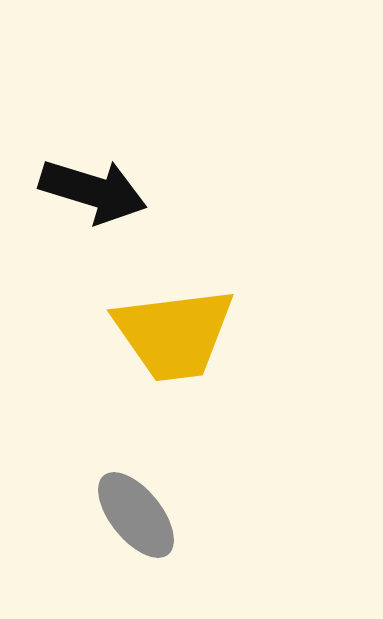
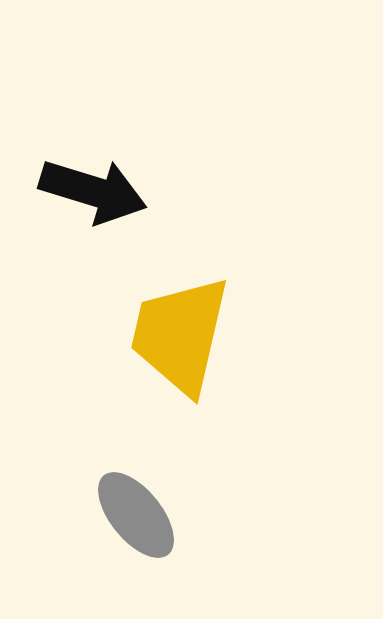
yellow trapezoid: moved 6 px right, 1 px down; rotated 110 degrees clockwise
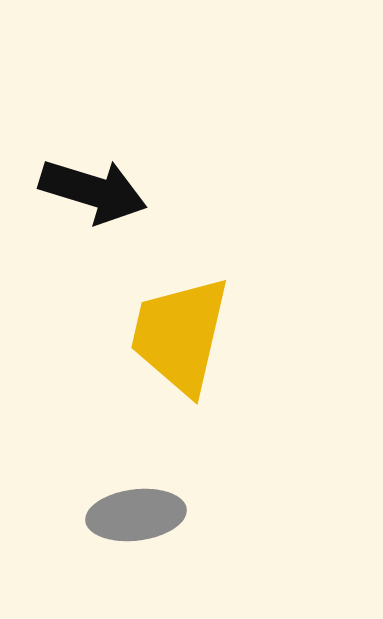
gray ellipse: rotated 58 degrees counterclockwise
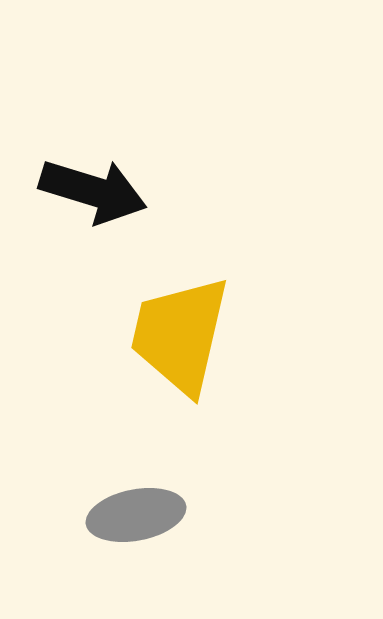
gray ellipse: rotated 4 degrees counterclockwise
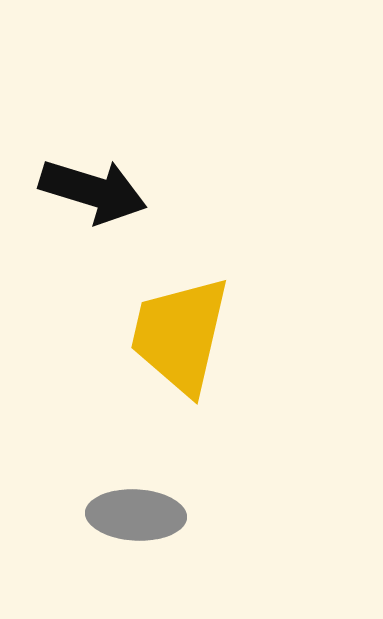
gray ellipse: rotated 14 degrees clockwise
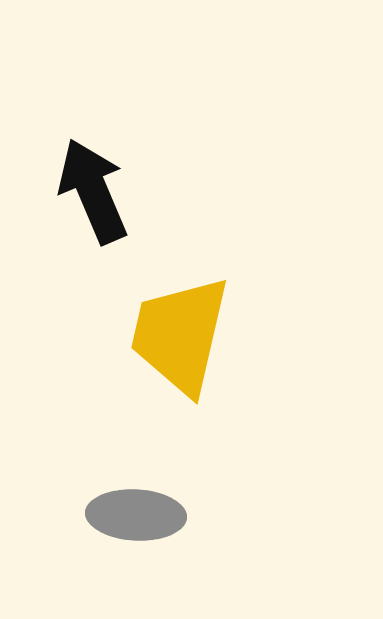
black arrow: rotated 130 degrees counterclockwise
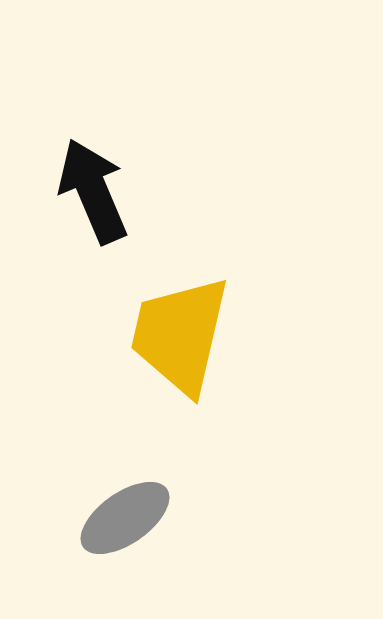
gray ellipse: moved 11 px left, 3 px down; rotated 38 degrees counterclockwise
